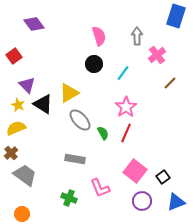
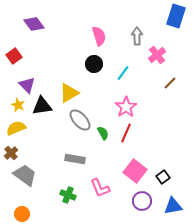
black triangle: moved 1 px left, 2 px down; rotated 40 degrees counterclockwise
green cross: moved 1 px left, 3 px up
blue triangle: moved 3 px left, 4 px down; rotated 12 degrees clockwise
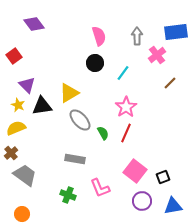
blue rectangle: moved 16 px down; rotated 65 degrees clockwise
black circle: moved 1 px right, 1 px up
black square: rotated 16 degrees clockwise
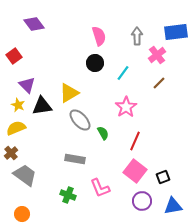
brown line: moved 11 px left
red line: moved 9 px right, 8 px down
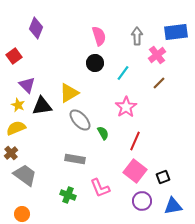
purple diamond: moved 2 px right, 4 px down; rotated 60 degrees clockwise
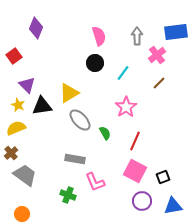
green semicircle: moved 2 px right
pink square: rotated 10 degrees counterclockwise
pink L-shape: moved 5 px left, 6 px up
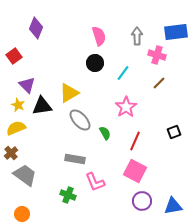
pink cross: rotated 36 degrees counterclockwise
black square: moved 11 px right, 45 px up
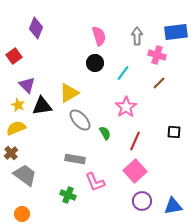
black square: rotated 24 degrees clockwise
pink square: rotated 20 degrees clockwise
